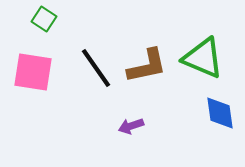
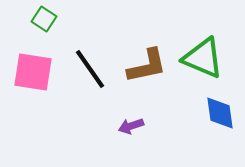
black line: moved 6 px left, 1 px down
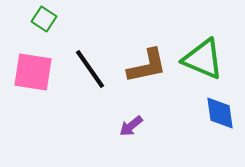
green triangle: moved 1 px down
purple arrow: rotated 20 degrees counterclockwise
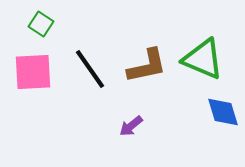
green square: moved 3 px left, 5 px down
pink square: rotated 12 degrees counterclockwise
blue diamond: moved 3 px right, 1 px up; rotated 9 degrees counterclockwise
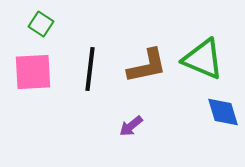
black line: rotated 42 degrees clockwise
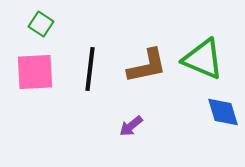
pink square: moved 2 px right
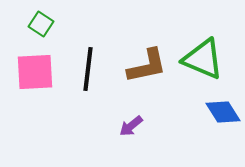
black line: moved 2 px left
blue diamond: rotated 15 degrees counterclockwise
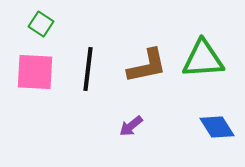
green triangle: rotated 27 degrees counterclockwise
pink square: rotated 6 degrees clockwise
blue diamond: moved 6 px left, 15 px down
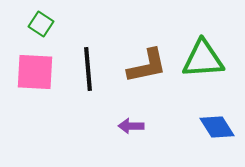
black line: rotated 12 degrees counterclockwise
purple arrow: rotated 40 degrees clockwise
